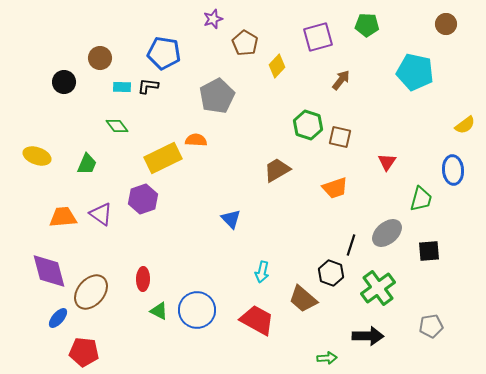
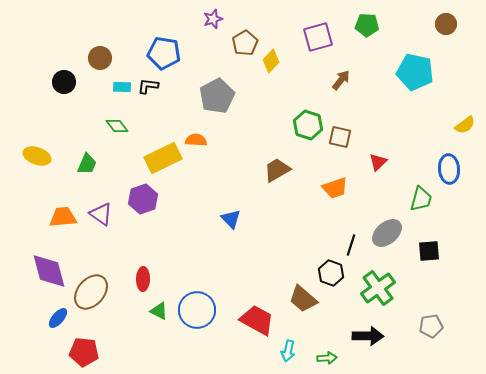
brown pentagon at (245, 43): rotated 10 degrees clockwise
yellow diamond at (277, 66): moved 6 px left, 5 px up
red triangle at (387, 162): moved 9 px left; rotated 12 degrees clockwise
blue ellipse at (453, 170): moved 4 px left, 1 px up
cyan arrow at (262, 272): moved 26 px right, 79 px down
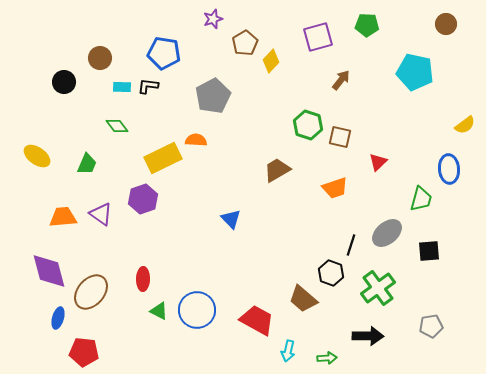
gray pentagon at (217, 96): moved 4 px left
yellow ellipse at (37, 156): rotated 16 degrees clockwise
blue ellipse at (58, 318): rotated 25 degrees counterclockwise
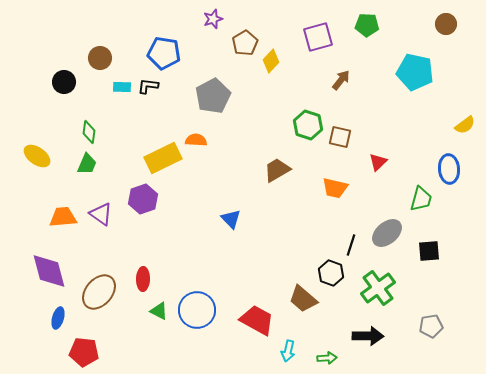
green diamond at (117, 126): moved 28 px left, 6 px down; rotated 45 degrees clockwise
orange trapezoid at (335, 188): rotated 32 degrees clockwise
brown ellipse at (91, 292): moved 8 px right
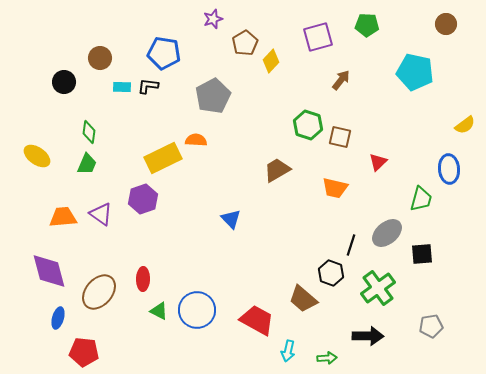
black square at (429, 251): moved 7 px left, 3 px down
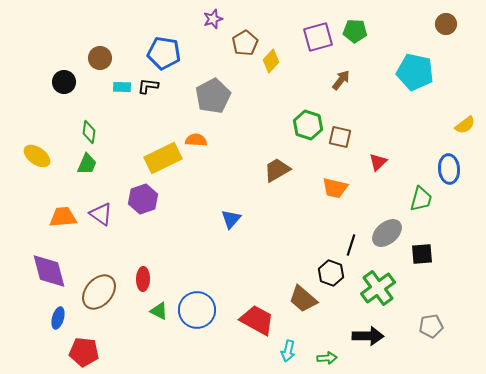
green pentagon at (367, 25): moved 12 px left, 6 px down
blue triangle at (231, 219): rotated 25 degrees clockwise
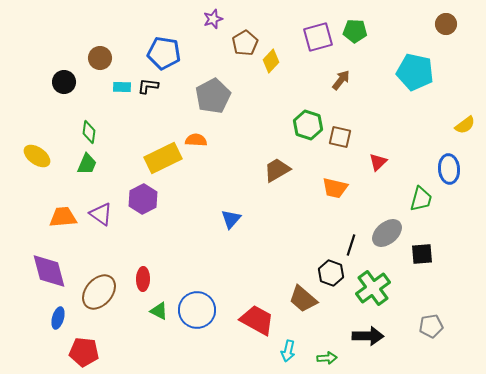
purple hexagon at (143, 199): rotated 8 degrees counterclockwise
green cross at (378, 288): moved 5 px left
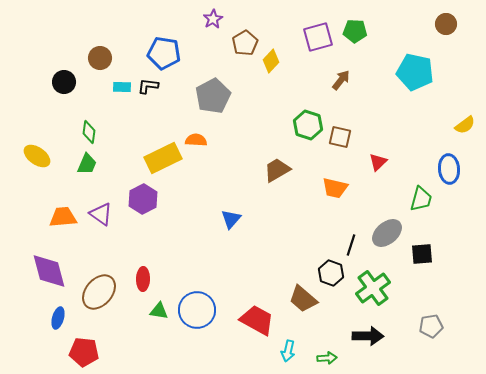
purple star at (213, 19): rotated 12 degrees counterclockwise
green triangle at (159, 311): rotated 18 degrees counterclockwise
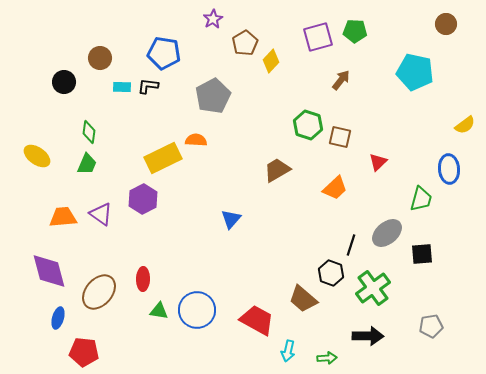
orange trapezoid at (335, 188): rotated 56 degrees counterclockwise
